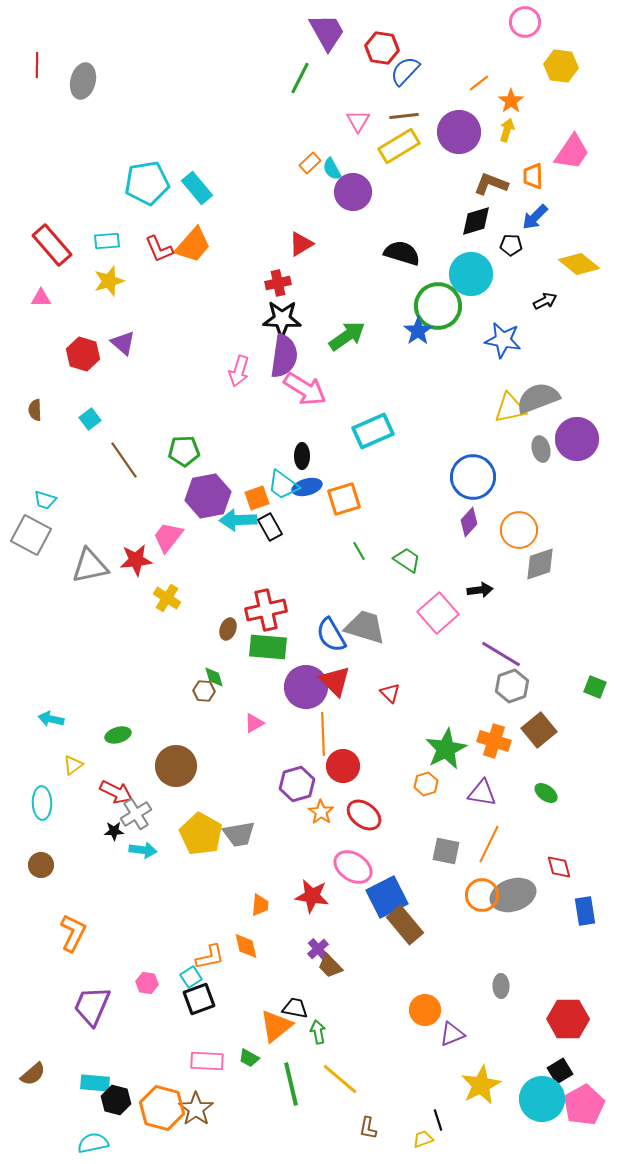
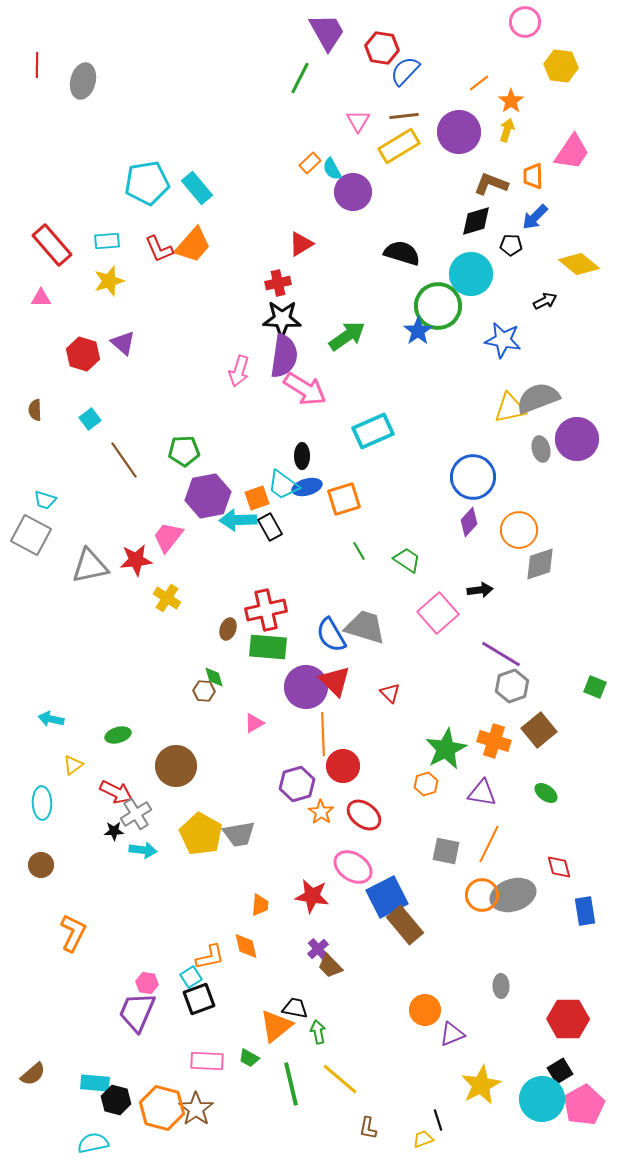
purple trapezoid at (92, 1006): moved 45 px right, 6 px down
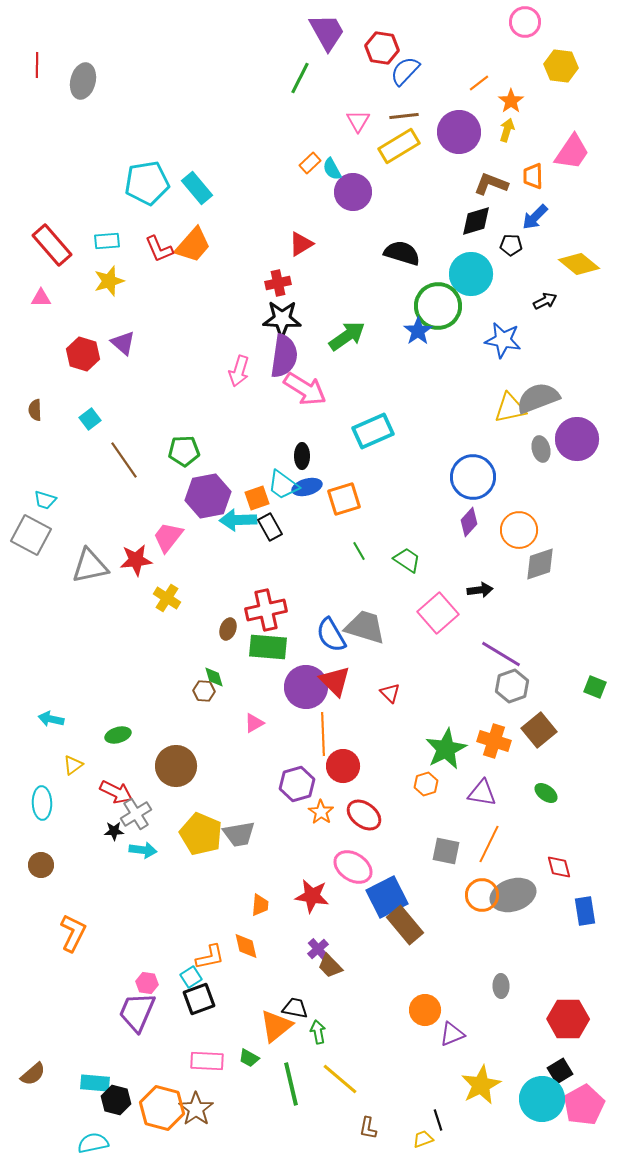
yellow pentagon at (201, 834): rotated 6 degrees counterclockwise
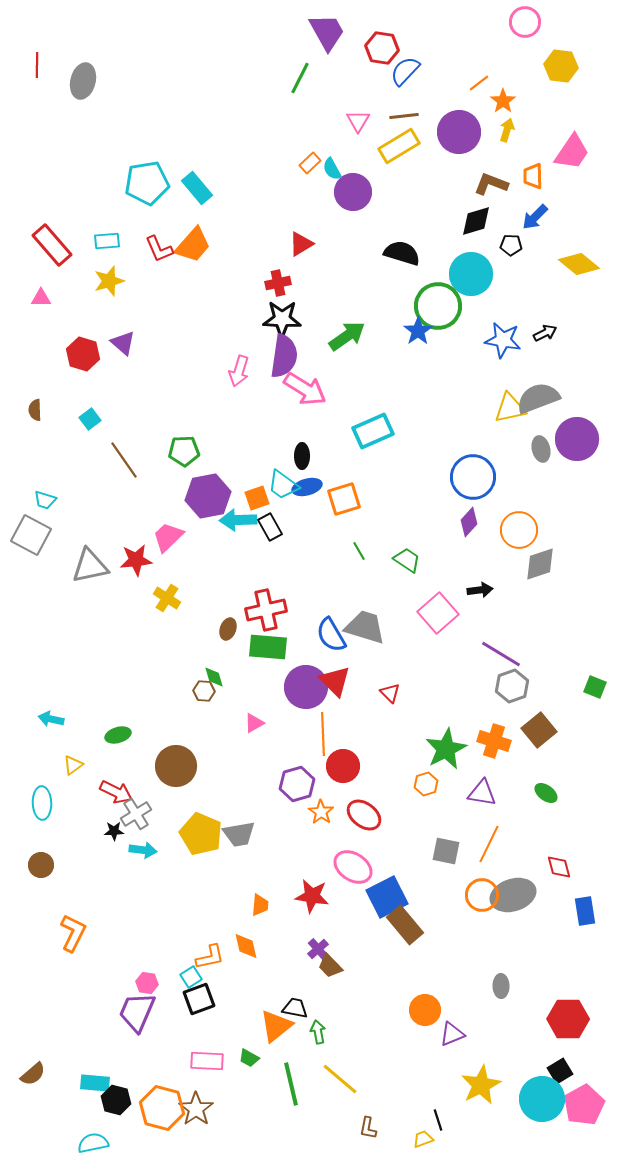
orange star at (511, 101): moved 8 px left
black arrow at (545, 301): moved 32 px down
pink trapezoid at (168, 537): rotated 8 degrees clockwise
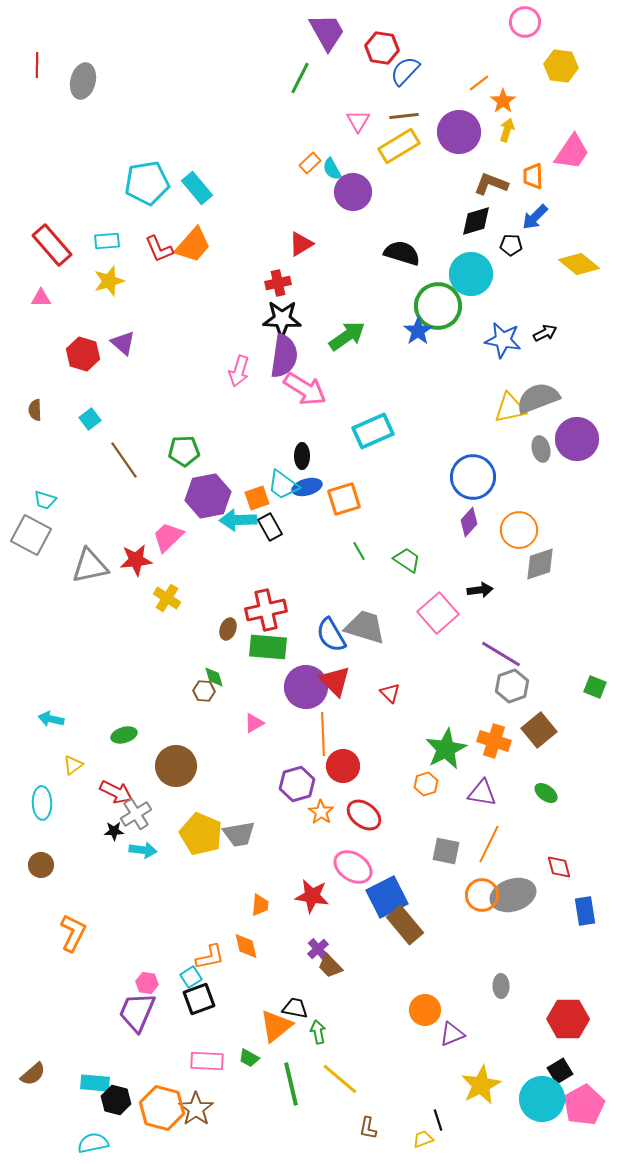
green ellipse at (118, 735): moved 6 px right
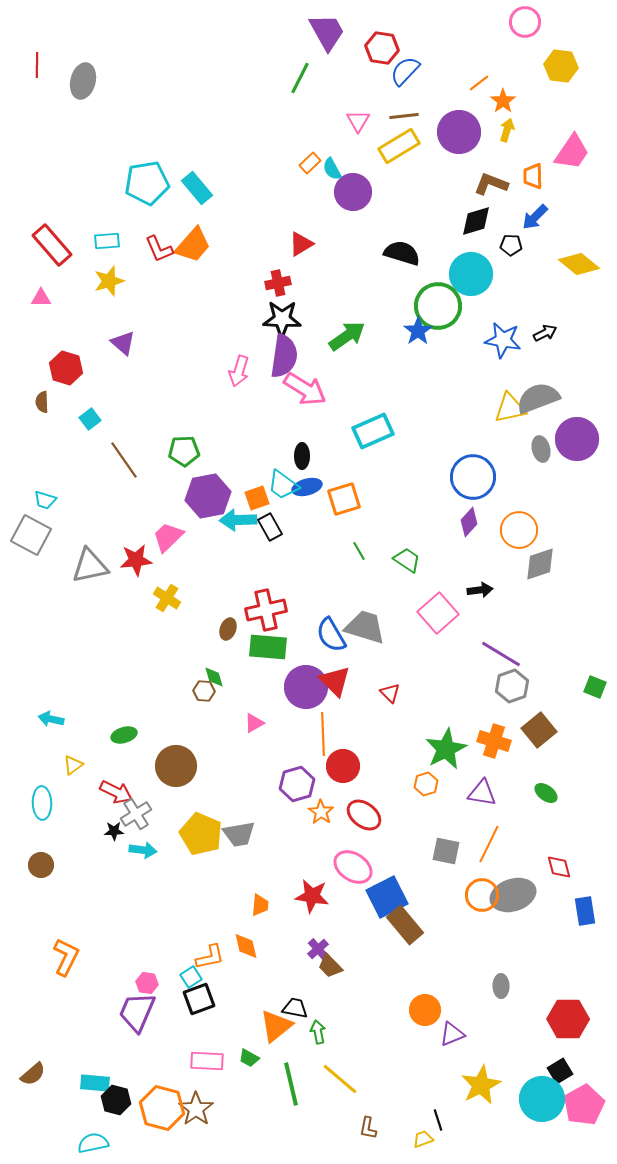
red hexagon at (83, 354): moved 17 px left, 14 px down
brown semicircle at (35, 410): moved 7 px right, 8 px up
orange L-shape at (73, 933): moved 7 px left, 24 px down
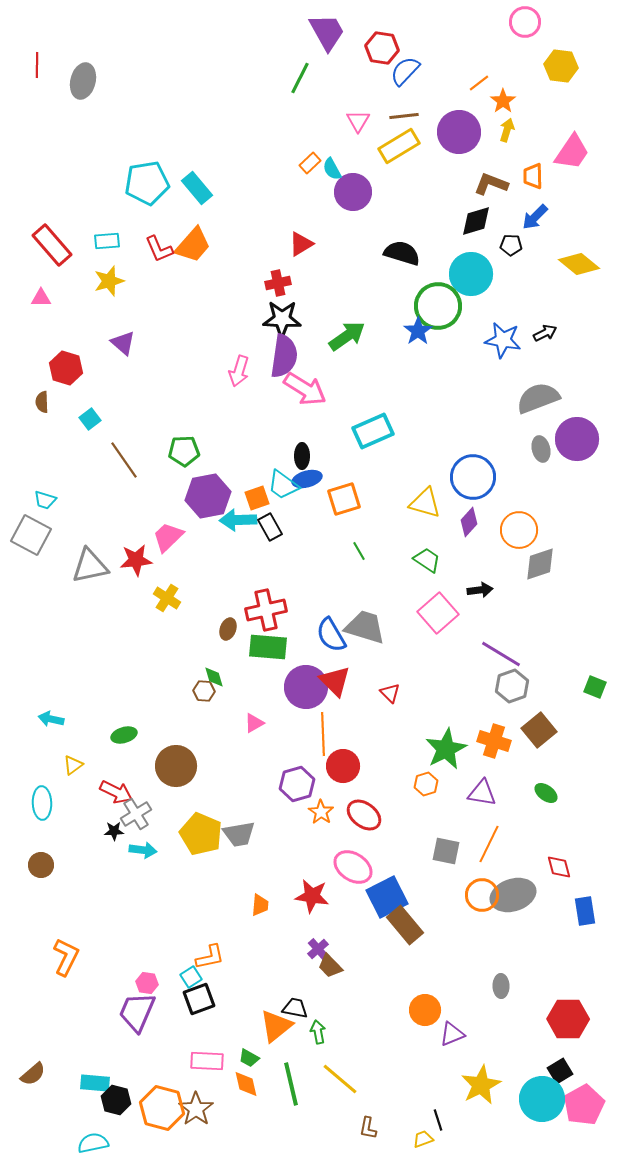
yellow triangle at (510, 408): moved 85 px left, 95 px down; rotated 28 degrees clockwise
blue ellipse at (307, 487): moved 8 px up
green trapezoid at (407, 560): moved 20 px right
orange diamond at (246, 946): moved 138 px down
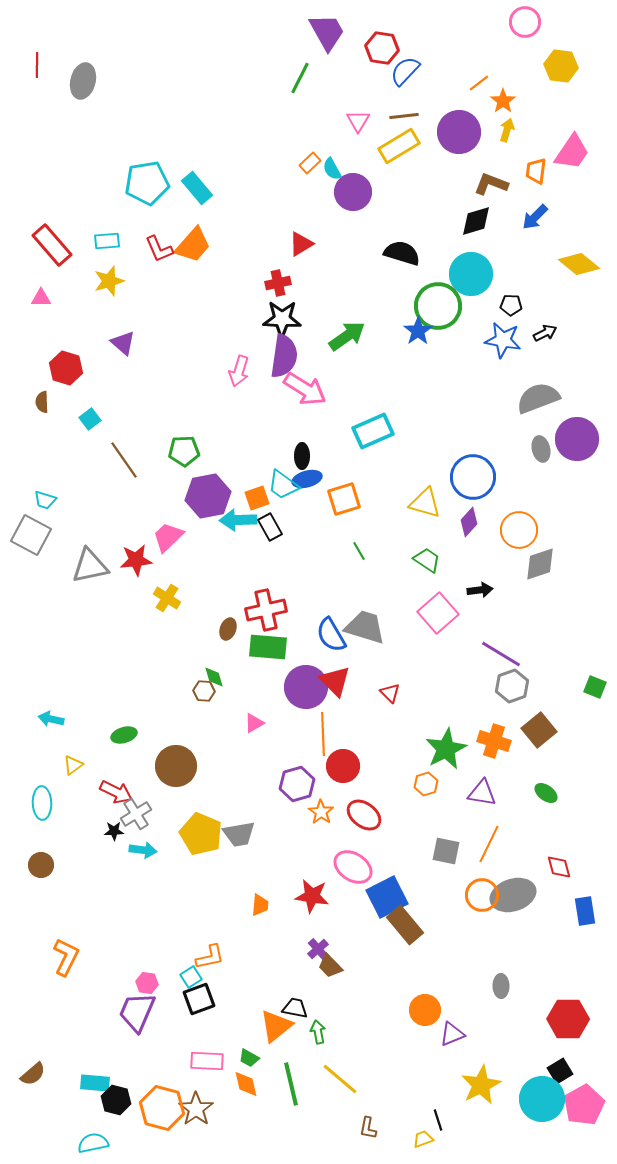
orange trapezoid at (533, 176): moved 3 px right, 5 px up; rotated 8 degrees clockwise
black pentagon at (511, 245): moved 60 px down
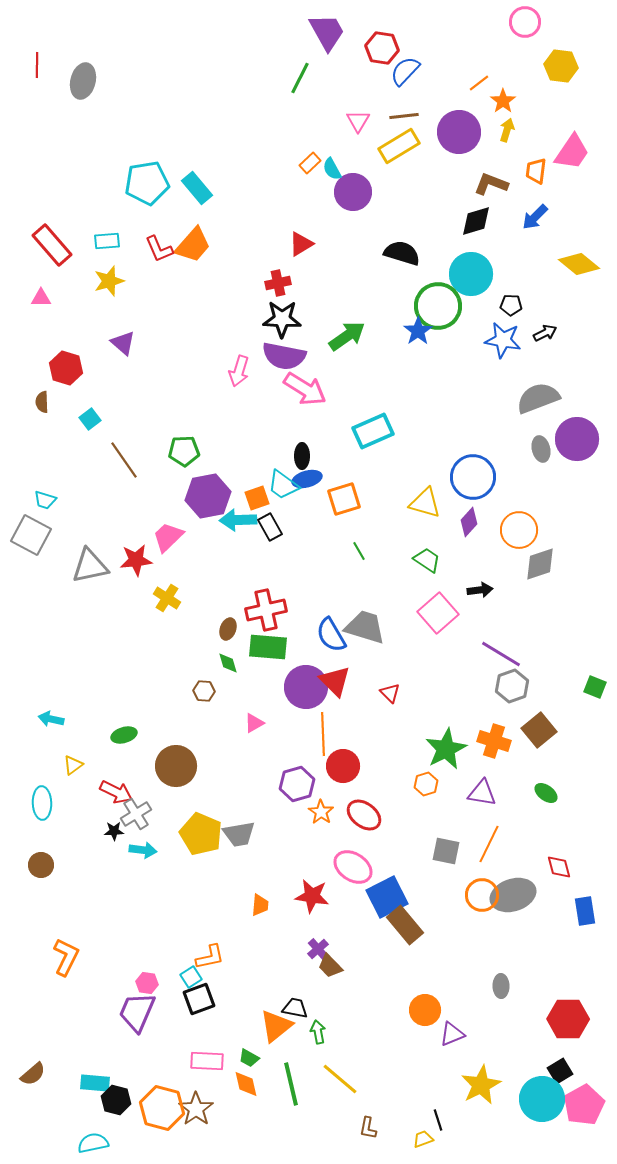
purple semicircle at (284, 356): rotated 93 degrees clockwise
green diamond at (214, 677): moved 14 px right, 14 px up
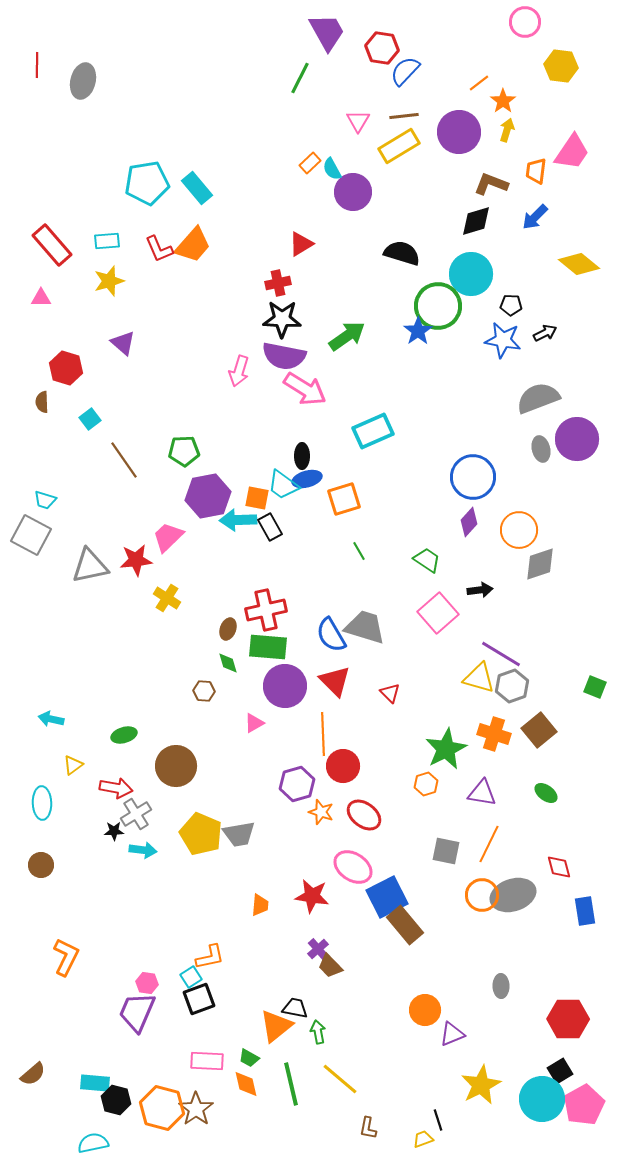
orange square at (257, 498): rotated 30 degrees clockwise
yellow triangle at (425, 503): moved 54 px right, 175 px down
purple circle at (306, 687): moved 21 px left, 1 px up
orange cross at (494, 741): moved 7 px up
red arrow at (116, 792): moved 4 px up; rotated 16 degrees counterclockwise
orange star at (321, 812): rotated 15 degrees counterclockwise
